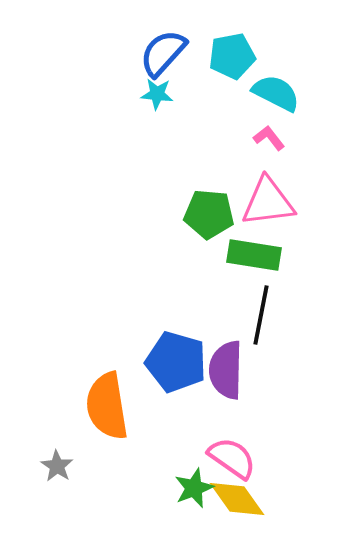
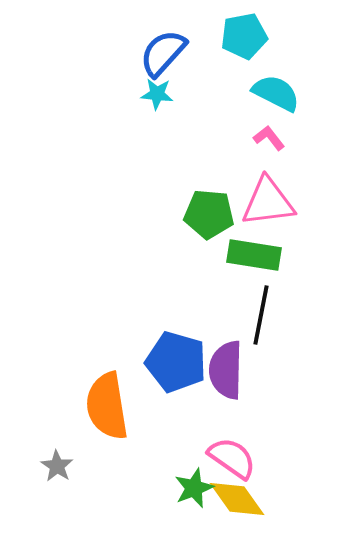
cyan pentagon: moved 12 px right, 20 px up
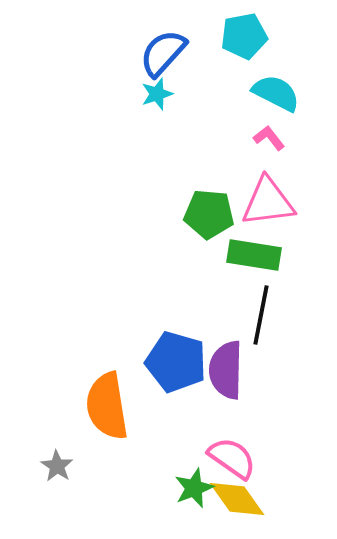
cyan star: rotated 24 degrees counterclockwise
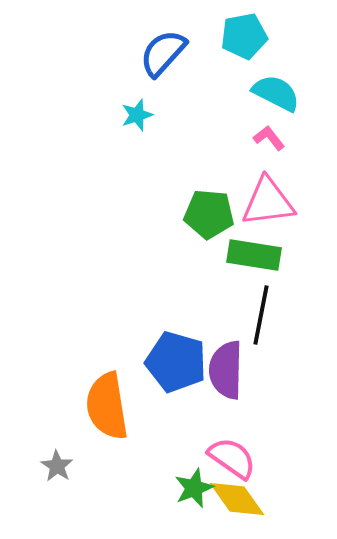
cyan star: moved 20 px left, 21 px down
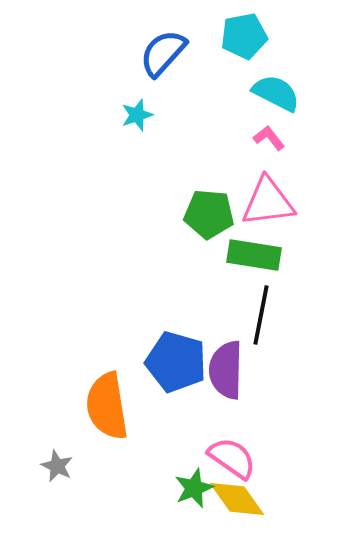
gray star: rotated 8 degrees counterclockwise
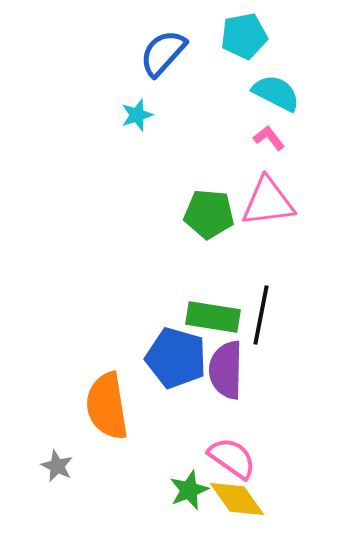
green rectangle: moved 41 px left, 62 px down
blue pentagon: moved 4 px up
green star: moved 5 px left, 2 px down
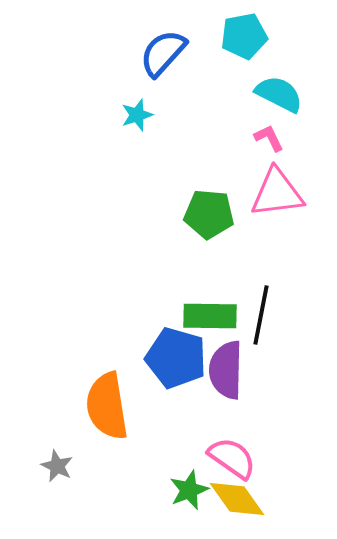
cyan semicircle: moved 3 px right, 1 px down
pink L-shape: rotated 12 degrees clockwise
pink triangle: moved 9 px right, 9 px up
green rectangle: moved 3 px left, 1 px up; rotated 8 degrees counterclockwise
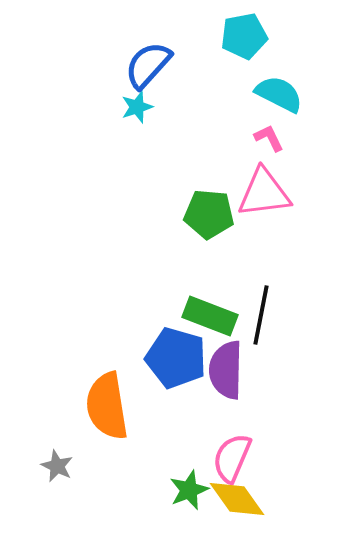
blue semicircle: moved 15 px left, 12 px down
cyan star: moved 8 px up
pink triangle: moved 13 px left
green rectangle: rotated 20 degrees clockwise
pink semicircle: rotated 102 degrees counterclockwise
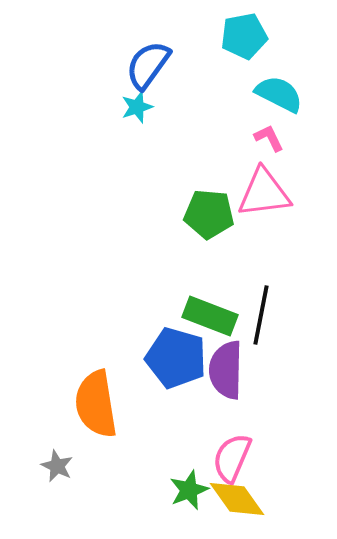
blue semicircle: rotated 6 degrees counterclockwise
orange semicircle: moved 11 px left, 2 px up
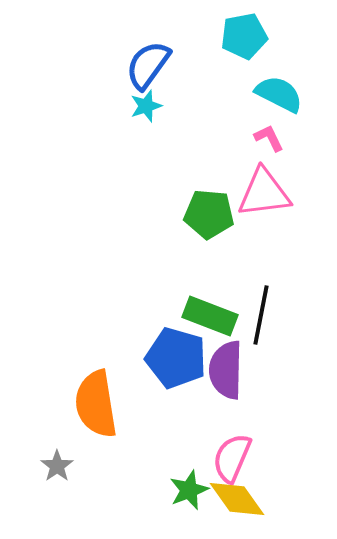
cyan star: moved 9 px right, 1 px up
gray star: rotated 12 degrees clockwise
